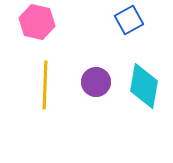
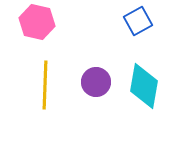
blue square: moved 9 px right, 1 px down
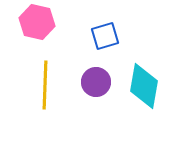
blue square: moved 33 px left, 15 px down; rotated 12 degrees clockwise
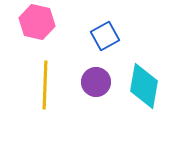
blue square: rotated 12 degrees counterclockwise
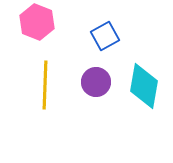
pink hexagon: rotated 8 degrees clockwise
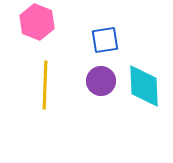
blue square: moved 4 px down; rotated 20 degrees clockwise
purple circle: moved 5 px right, 1 px up
cyan diamond: rotated 12 degrees counterclockwise
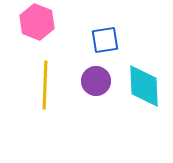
purple circle: moved 5 px left
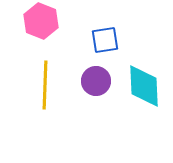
pink hexagon: moved 4 px right, 1 px up
